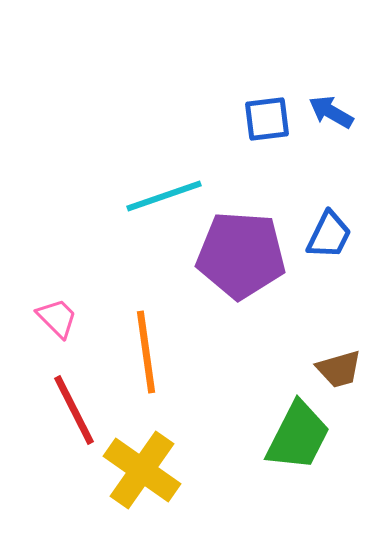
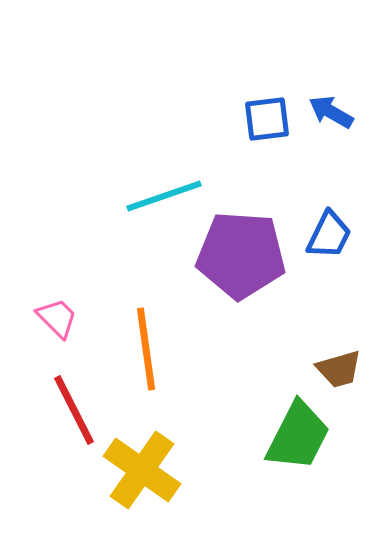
orange line: moved 3 px up
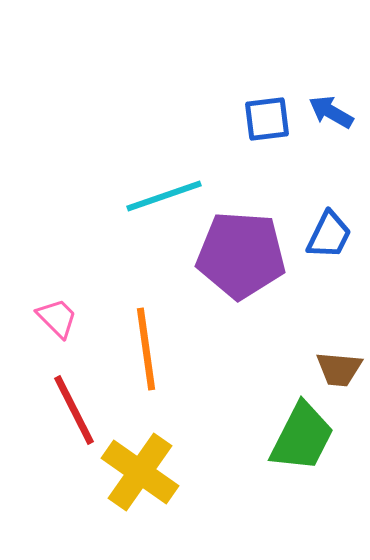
brown trapezoid: rotated 21 degrees clockwise
green trapezoid: moved 4 px right, 1 px down
yellow cross: moved 2 px left, 2 px down
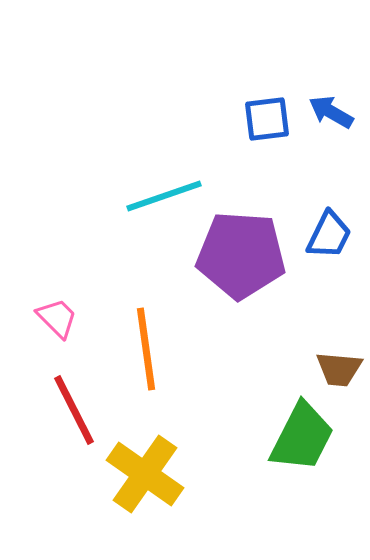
yellow cross: moved 5 px right, 2 px down
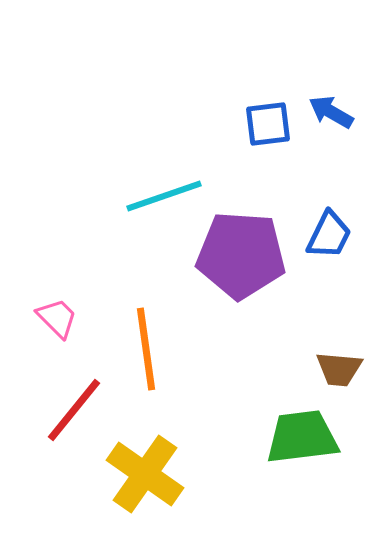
blue square: moved 1 px right, 5 px down
red line: rotated 66 degrees clockwise
green trapezoid: rotated 124 degrees counterclockwise
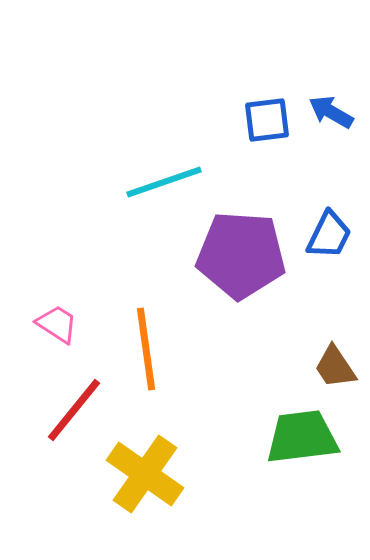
blue square: moved 1 px left, 4 px up
cyan line: moved 14 px up
pink trapezoid: moved 6 px down; rotated 12 degrees counterclockwise
brown trapezoid: moved 4 px left, 2 px up; rotated 51 degrees clockwise
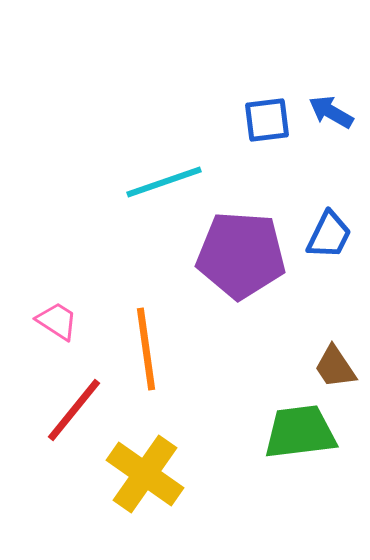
pink trapezoid: moved 3 px up
green trapezoid: moved 2 px left, 5 px up
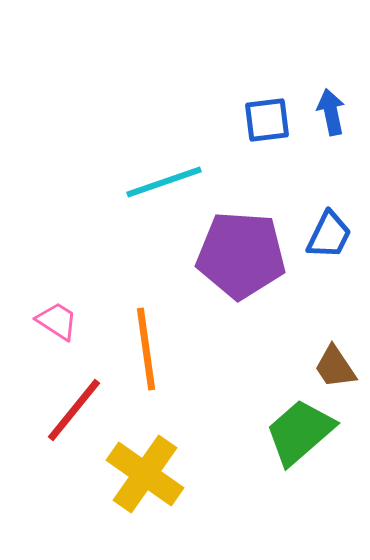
blue arrow: rotated 48 degrees clockwise
green trapezoid: rotated 34 degrees counterclockwise
